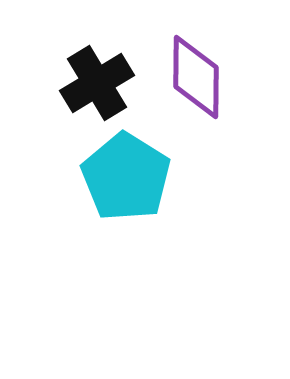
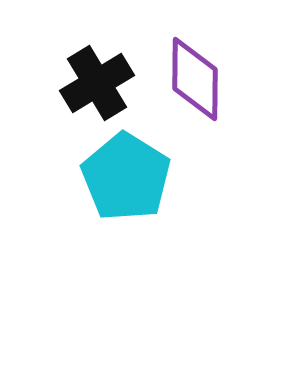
purple diamond: moved 1 px left, 2 px down
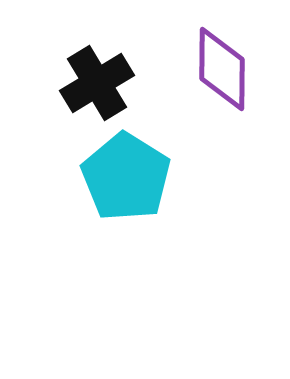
purple diamond: moved 27 px right, 10 px up
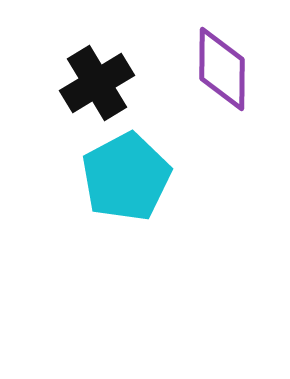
cyan pentagon: rotated 12 degrees clockwise
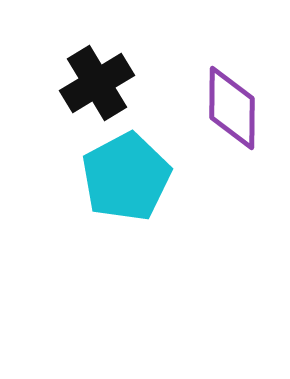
purple diamond: moved 10 px right, 39 px down
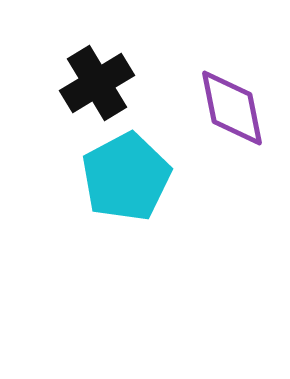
purple diamond: rotated 12 degrees counterclockwise
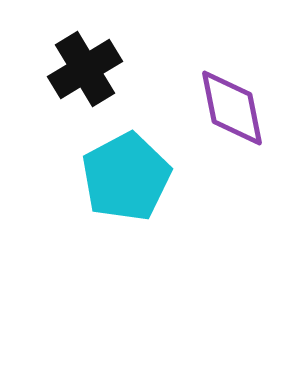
black cross: moved 12 px left, 14 px up
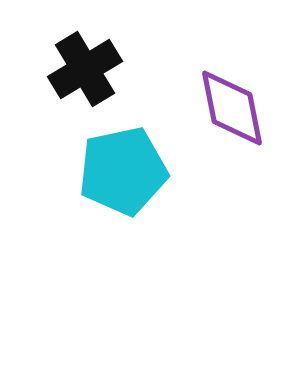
cyan pentagon: moved 3 px left, 6 px up; rotated 16 degrees clockwise
